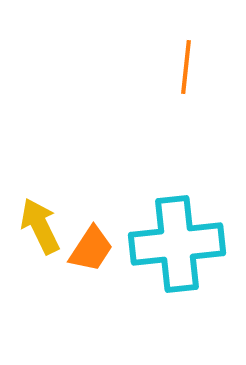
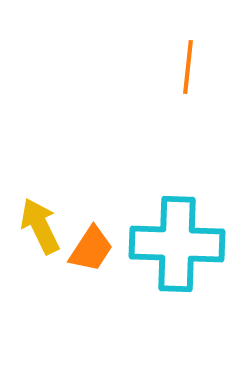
orange line: moved 2 px right
cyan cross: rotated 8 degrees clockwise
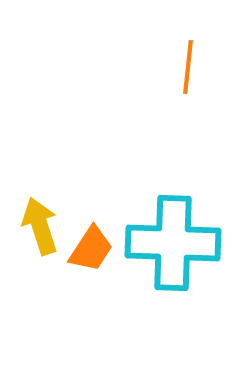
yellow arrow: rotated 8 degrees clockwise
cyan cross: moved 4 px left, 1 px up
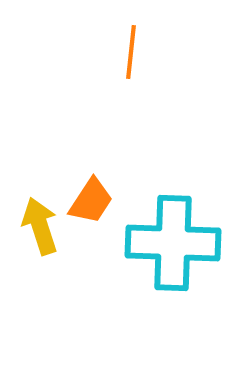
orange line: moved 57 px left, 15 px up
orange trapezoid: moved 48 px up
